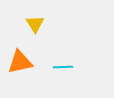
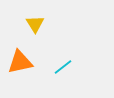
cyan line: rotated 36 degrees counterclockwise
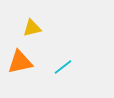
yellow triangle: moved 3 px left, 4 px down; rotated 48 degrees clockwise
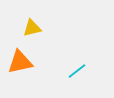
cyan line: moved 14 px right, 4 px down
